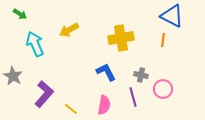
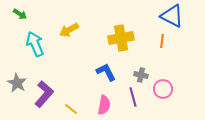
orange line: moved 1 px left, 1 px down
gray star: moved 4 px right, 7 px down
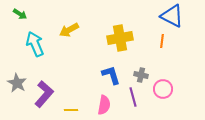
yellow cross: moved 1 px left
blue L-shape: moved 5 px right, 3 px down; rotated 10 degrees clockwise
yellow line: moved 1 px down; rotated 40 degrees counterclockwise
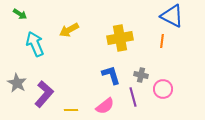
pink semicircle: moved 1 px right, 1 px down; rotated 42 degrees clockwise
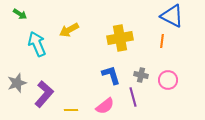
cyan arrow: moved 2 px right
gray star: rotated 24 degrees clockwise
pink circle: moved 5 px right, 9 px up
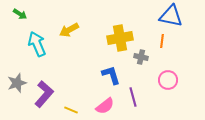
blue triangle: moved 1 px left; rotated 15 degrees counterclockwise
gray cross: moved 18 px up
yellow line: rotated 24 degrees clockwise
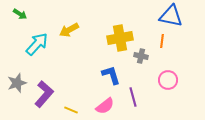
cyan arrow: rotated 65 degrees clockwise
gray cross: moved 1 px up
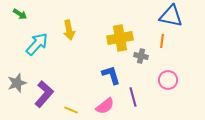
yellow arrow: rotated 72 degrees counterclockwise
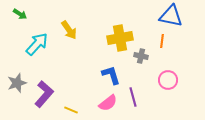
yellow arrow: rotated 24 degrees counterclockwise
pink semicircle: moved 3 px right, 3 px up
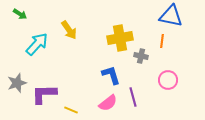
purple L-shape: rotated 132 degrees counterclockwise
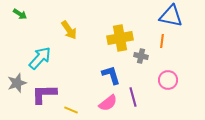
cyan arrow: moved 3 px right, 14 px down
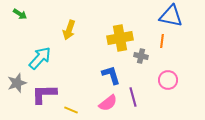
yellow arrow: rotated 54 degrees clockwise
